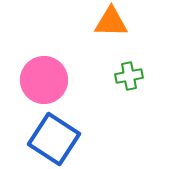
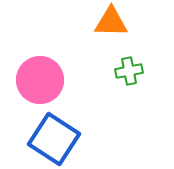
green cross: moved 5 px up
pink circle: moved 4 px left
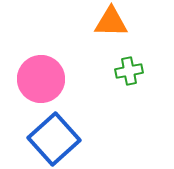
pink circle: moved 1 px right, 1 px up
blue square: rotated 15 degrees clockwise
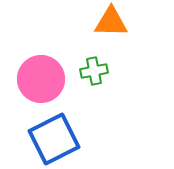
green cross: moved 35 px left
blue square: rotated 15 degrees clockwise
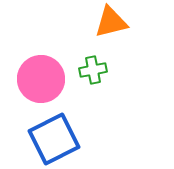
orange triangle: rotated 15 degrees counterclockwise
green cross: moved 1 px left, 1 px up
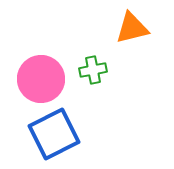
orange triangle: moved 21 px right, 6 px down
blue square: moved 5 px up
